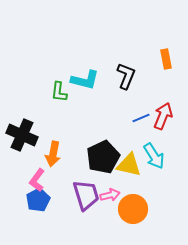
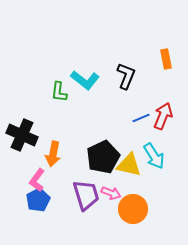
cyan L-shape: rotated 24 degrees clockwise
pink arrow: moved 1 px right, 2 px up; rotated 36 degrees clockwise
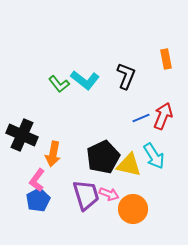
green L-shape: moved 8 px up; rotated 45 degrees counterclockwise
pink arrow: moved 2 px left, 1 px down
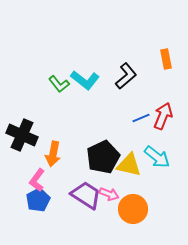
black L-shape: rotated 28 degrees clockwise
cyan arrow: moved 3 px right, 1 px down; rotated 20 degrees counterclockwise
purple trapezoid: rotated 40 degrees counterclockwise
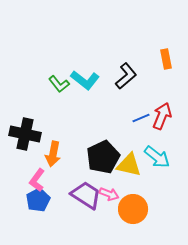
red arrow: moved 1 px left
black cross: moved 3 px right, 1 px up; rotated 12 degrees counterclockwise
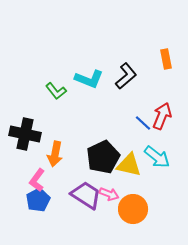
cyan L-shape: moved 4 px right, 1 px up; rotated 16 degrees counterclockwise
green L-shape: moved 3 px left, 7 px down
blue line: moved 2 px right, 5 px down; rotated 66 degrees clockwise
orange arrow: moved 2 px right
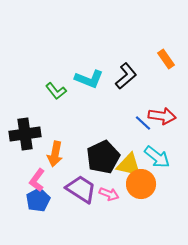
orange rectangle: rotated 24 degrees counterclockwise
red arrow: rotated 76 degrees clockwise
black cross: rotated 20 degrees counterclockwise
purple trapezoid: moved 5 px left, 6 px up
orange circle: moved 8 px right, 25 px up
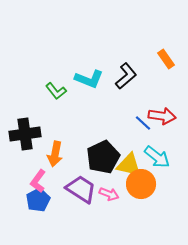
pink L-shape: moved 1 px right, 1 px down
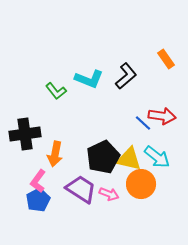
yellow triangle: moved 6 px up
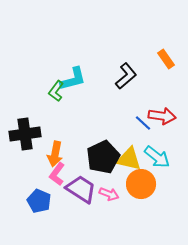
cyan L-shape: moved 16 px left; rotated 36 degrees counterclockwise
green L-shape: rotated 75 degrees clockwise
pink L-shape: moved 19 px right, 7 px up
blue pentagon: moved 1 px right, 1 px down; rotated 20 degrees counterclockwise
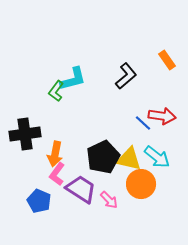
orange rectangle: moved 1 px right, 1 px down
pink arrow: moved 6 px down; rotated 24 degrees clockwise
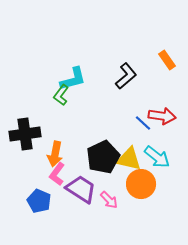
green L-shape: moved 5 px right, 4 px down
